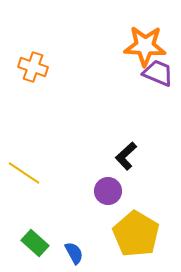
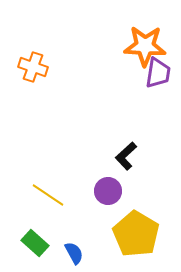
purple trapezoid: rotated 76 degrees clockwise
yellow line: moved 24 px right, 22 px down
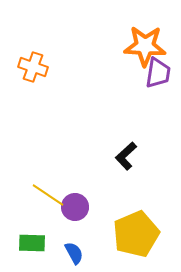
purple circle: moved 33 px left, 16 px down
yellow pentagon: rotated 18 degrees clockwise
green rectangle: moved 3 px left; rotated 40 degrees counterclockwise
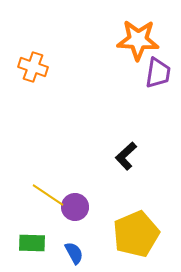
orange star: moved 7 px left, 6 px up
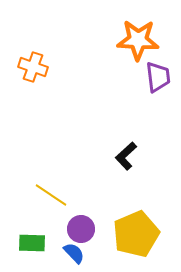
purple trapezoid: moved 4 px down; rotated 16 degrees counterclockwise
yellow line: moved 3 px right
purple circle: moved 6 px right, 22 px down
blue semicircle: rotated 15 degrees counterclockwise
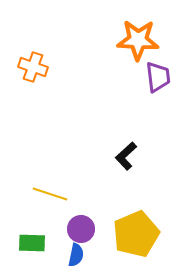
yellow line: moved 1 px left, 1 px up; rotated 16 degrees counterclockwise
blue semicircle: moved 2 px right, 2 px down; rotated 55 degrees clockwise
